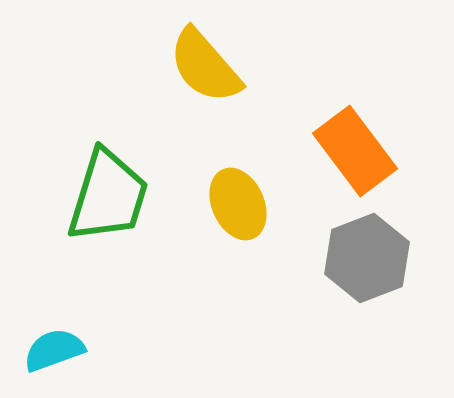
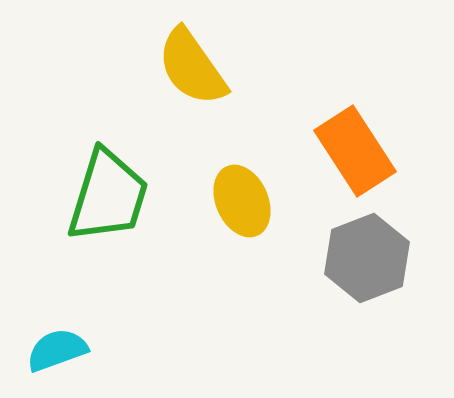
yellow semicircle: moved 13 px left, 1 px down; rotated 6 degrees clockwise
orange rectangle: rotated 4 degrees clockwise
yellow ellipse: moved 4 px right, 3 px up
cyan semicircle: moved 3 px right
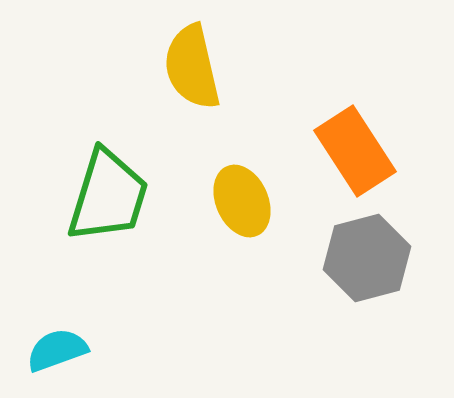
yellow semicircle: rotated 22 degrees clockwise
gray hexagon: rotated 6 degrees clockwise
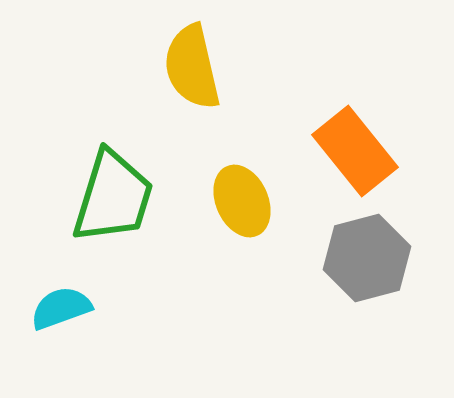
orange rectangle: rotated 6 degrees counterclockwise
green trapezoid: moved 5 px right, 1 px down
cyan semicircle: moved 4 px right, 42 px up
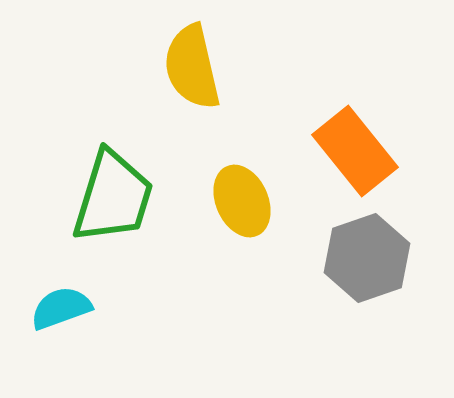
gray hexagon: rotated 4 degrees counterclockwise
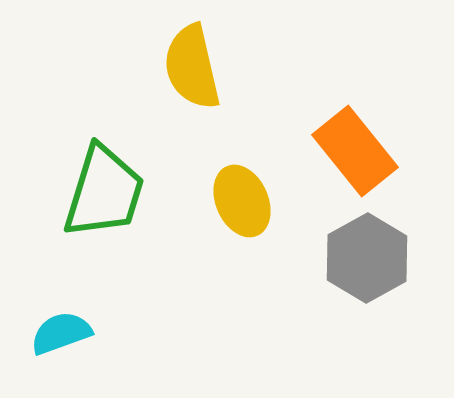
green trapezoid: moved 9 px left, 5 px up
gray hexagon: rotated 10 degrees counterclockwise
cyan semicircle: moved 25 px down
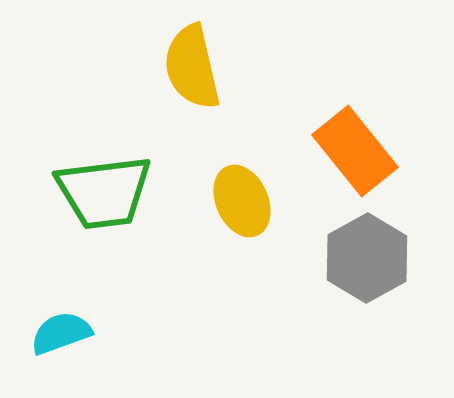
green trapezoid: rotated 66 degrees clockwise
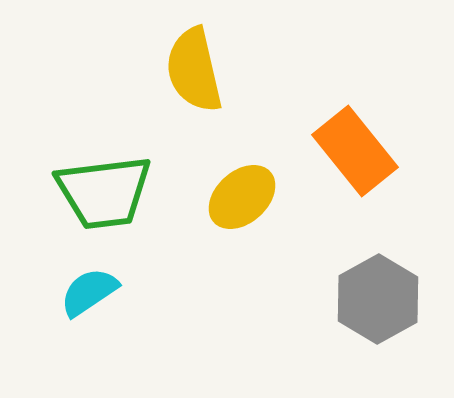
yellow semicircle: moved 2 px right, 3 px down
yellow ellipse: moved 4 px up; rotated 72 degrees clockwise
gray hexagon: moved 11 px right, 41 px down
cyan semicircle: moved 28 px right, 41 px up; rotated 14 degrees counterclockwise
